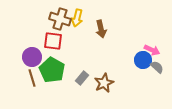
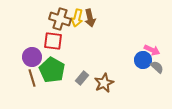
brown arrow: moved 11 px left, 11 px up
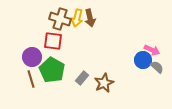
brown line: moved 1 px left, 1 px down
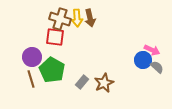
yellow arrow: rotated 18 degrees counterclockwise
red square: moved 2 px right, 4 px up
gray rectangle: moved 4 px down
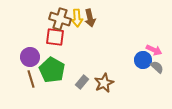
pink arrow: moved 2 px right
purple circle: moved 2 px left
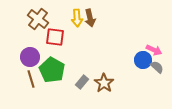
brown cross: moved 22 px left; rotated 20 degrees clockwise
brown star: rotated 12 degrees counterclockwise
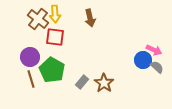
yellow arrow: moved 22 px left, 4 px up
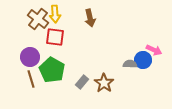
gray semicircle: moved 27 px left, 3 px up; rotated 40 degrees counterclockwise
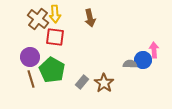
pink arrow: rotated 119 degrees counterclockwise
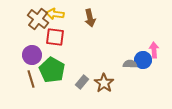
yellow arrow: rotated 102 degrees clockwise
purple circle: moved 2 px right, 2 px up
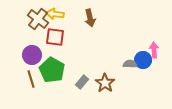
brown star: moved 1 px right
